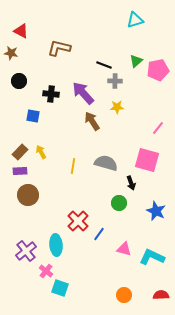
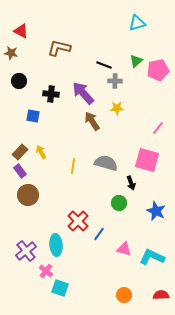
cyan triangle: moved 2 px right, 3 px down
yellow star: moved 1 px down
purple rectangle: rotated 56 degrees clockwise
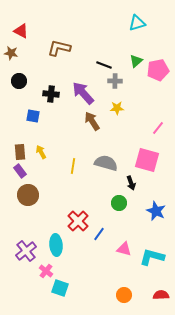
brown rectangle: rotated 49 degrees counterclockwise
cyan L-shape: rotated 10 degrees counterclockwise
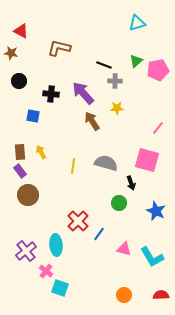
cyan L-shape: rotated 135 degrees counterclockwise
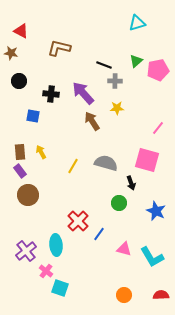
yellow line: rotated 21 degrees clockwise
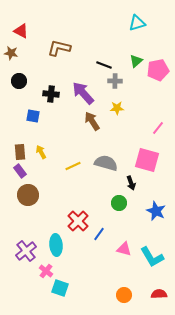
yellow line: rotated 35 degrees clockwise
red semicircle: moved 2 px left, 1 px up
